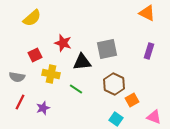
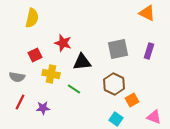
yellow semicircle: rotated 36 degrees counterclockwise
gray square: moved 11 px right
green line: moved 2 px left
purple star: rotated 16 degrees clockwise
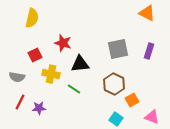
black triangle: moved 2 px left, 2 px down
purple star: moved 4 px left
pink triangle: moved 2 px left
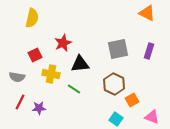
red star: rotated 30 degrees clockwise
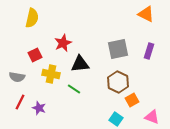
orange triangle: moved 1 px left, 1 px down
brown hexagon: moved 4 px right, 2 px up
purple star: rotated 24 degrees clockwise
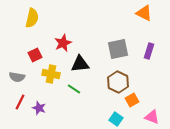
orange triangle: moved 2 px left, 1 px up
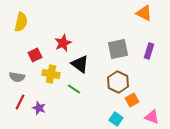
yellow semicircle: moved 11 px left, 4 px down
black triangle: rotated 42 degrees clockwise
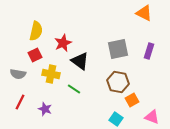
yellow semicircle: moved 15 px right, 9 px down
black triangle: moved 3 px up
gray semicircle: moved 1 px right, 3 px up
brown hexagon: rotated 15 degrees counterclockwise
purple star: moved 6 px right, 1 px down
